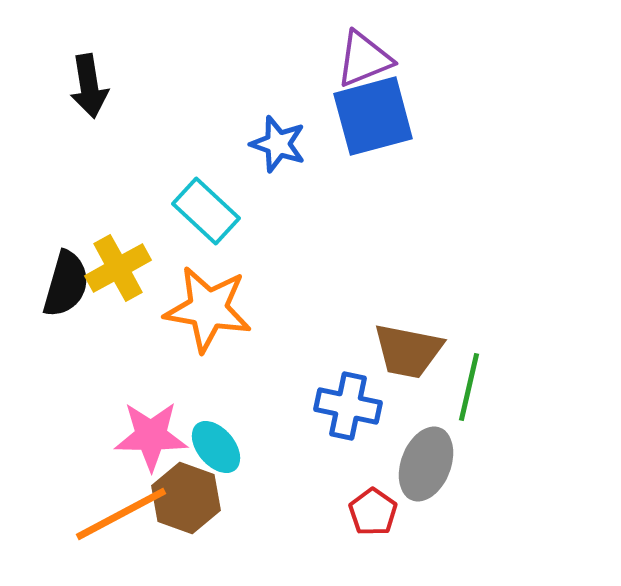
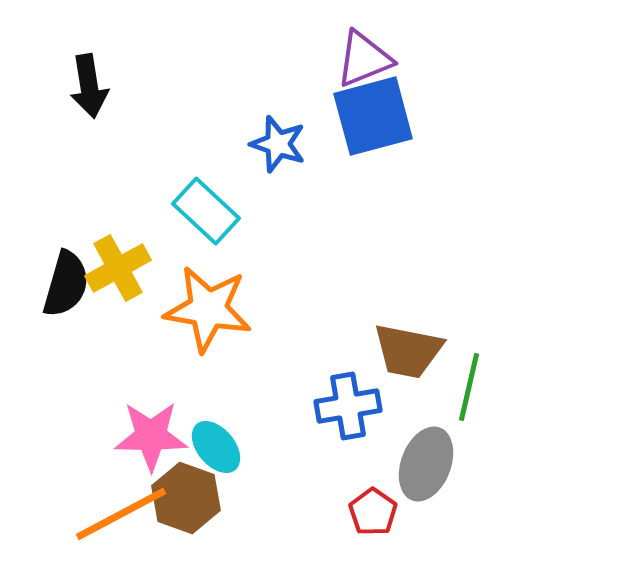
blue cross: rotated 22 degrees counterclockwise
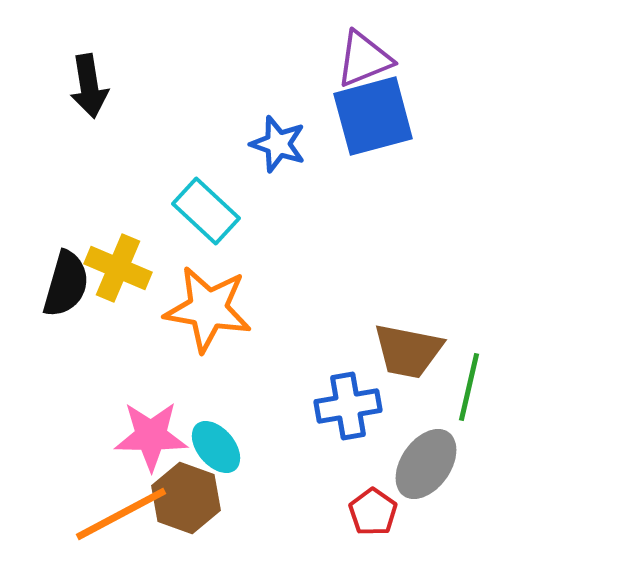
yellow cross: rotated 38 degrees counterclockwise
gray ellipse: rotated 14 degrees clockwise
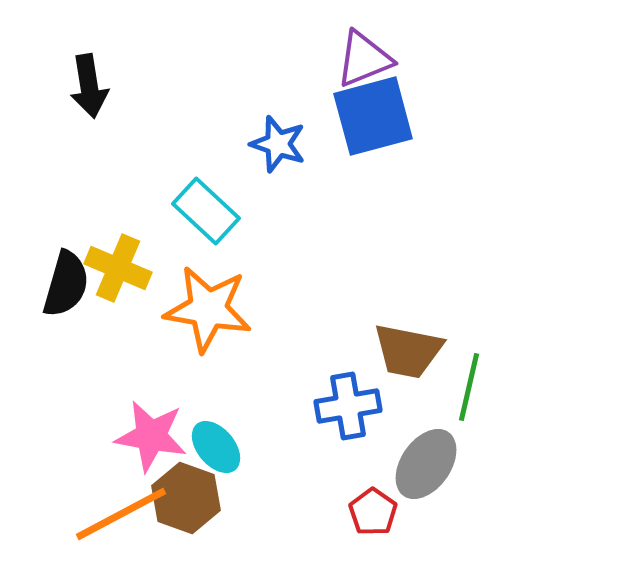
pink star: rotated 10 degrees clockwise
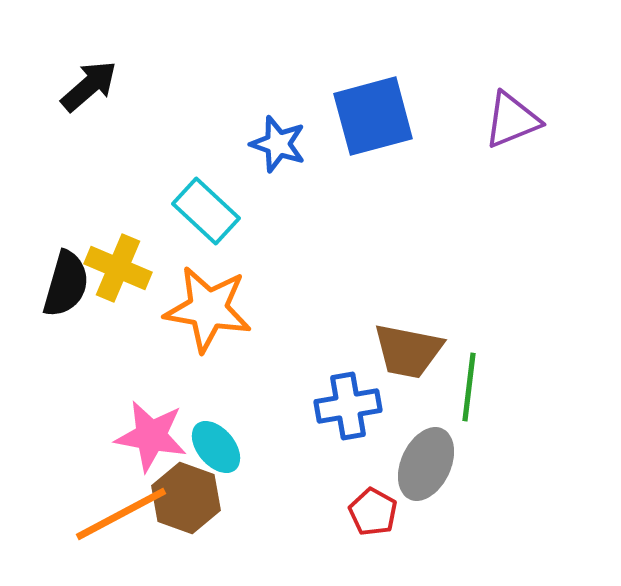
purple triangle: moved 148 px right, 61 px down
black arrow: rotated 122 degrees counterclockwise
green line: rotated 6 degrees counterclockwise
gray ellipse: rotated 10 degrees counterclockwise
red pentagon: rotated 6 degrees counterclockwise
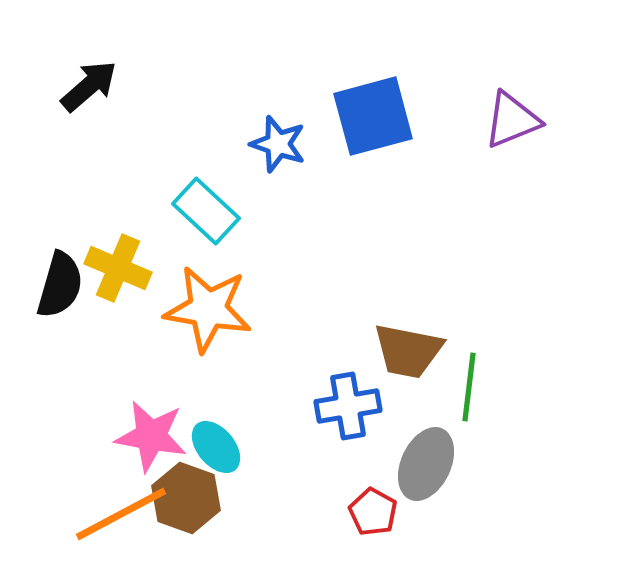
black semicircle: moved 6 px left, 1 px down
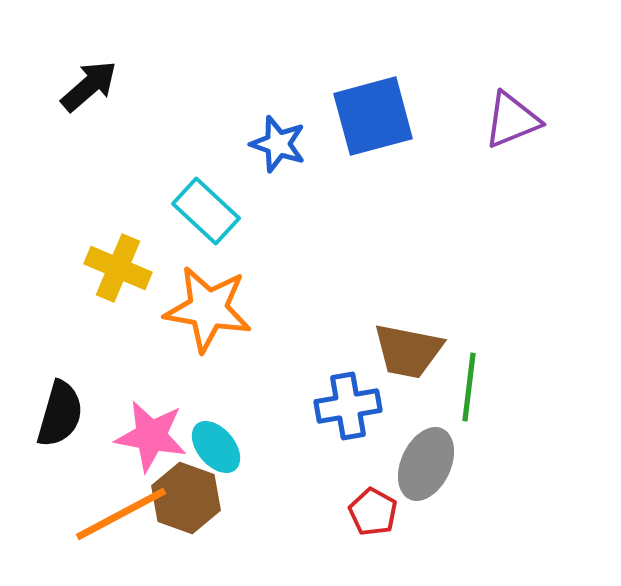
black semicircle: moved 129 px down
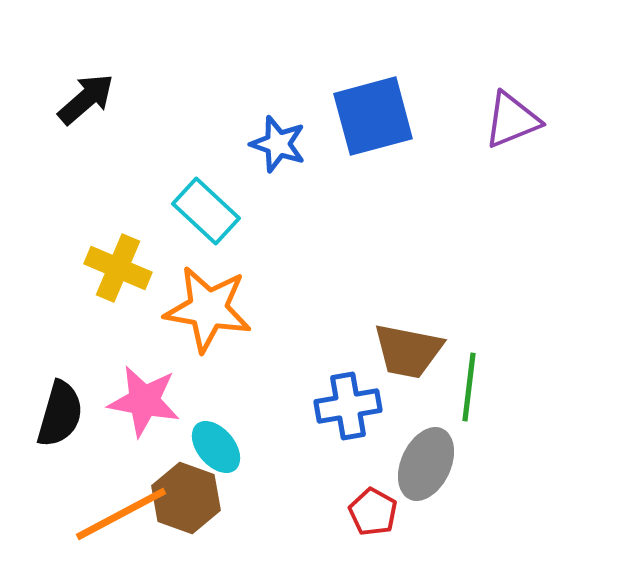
black arrow: moved 3 px left, 13 px down
pink star: moved 7 px left, 35 px up
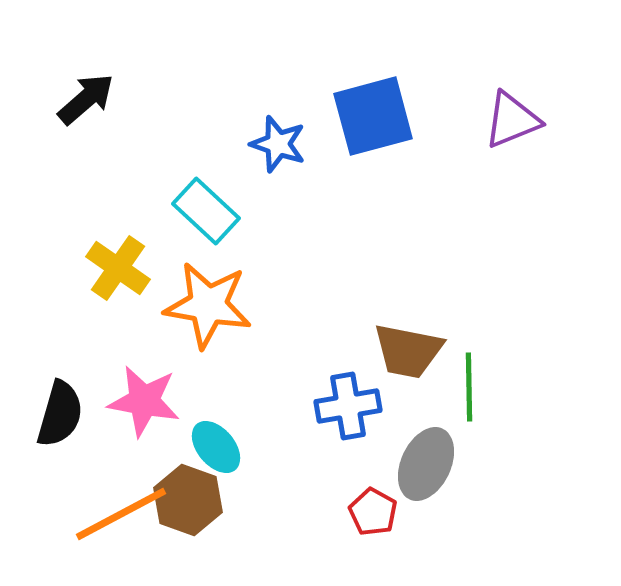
yellow cross: rotated 12 degrees clockwise
orange star: moved 4 px up
green line: rotated 8 degrees counterclockwise
brown hexagon: moved 2 px right, 2 px down
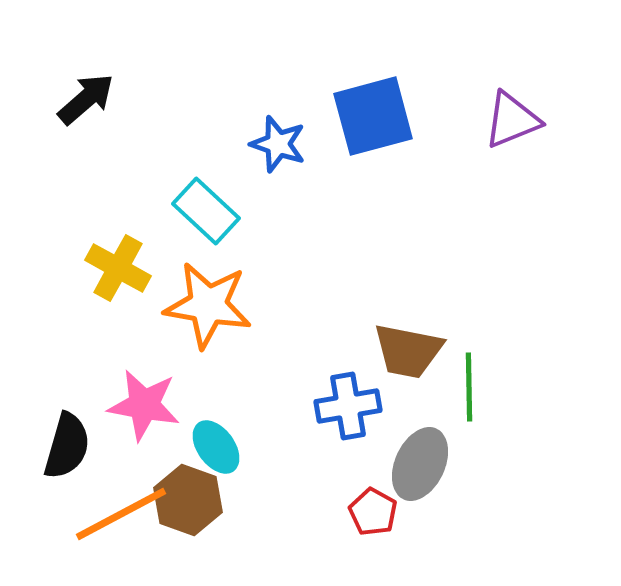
yellow cross: rotated 6 degrees counterclockwise
pink star: moved 4 px down
black semicircle: moved 7 px right, 32 px down
cyan ellipse: rotated 4 degrees clockwise
gray ellipse: moved 6 px left
